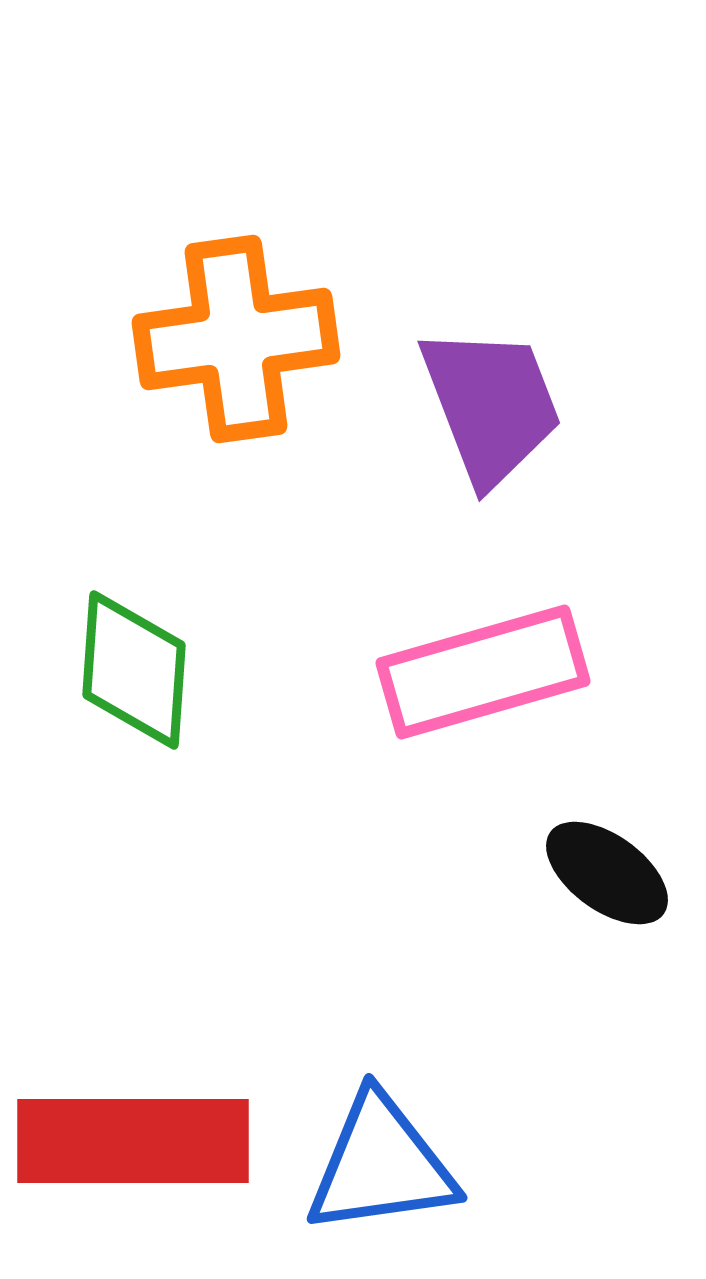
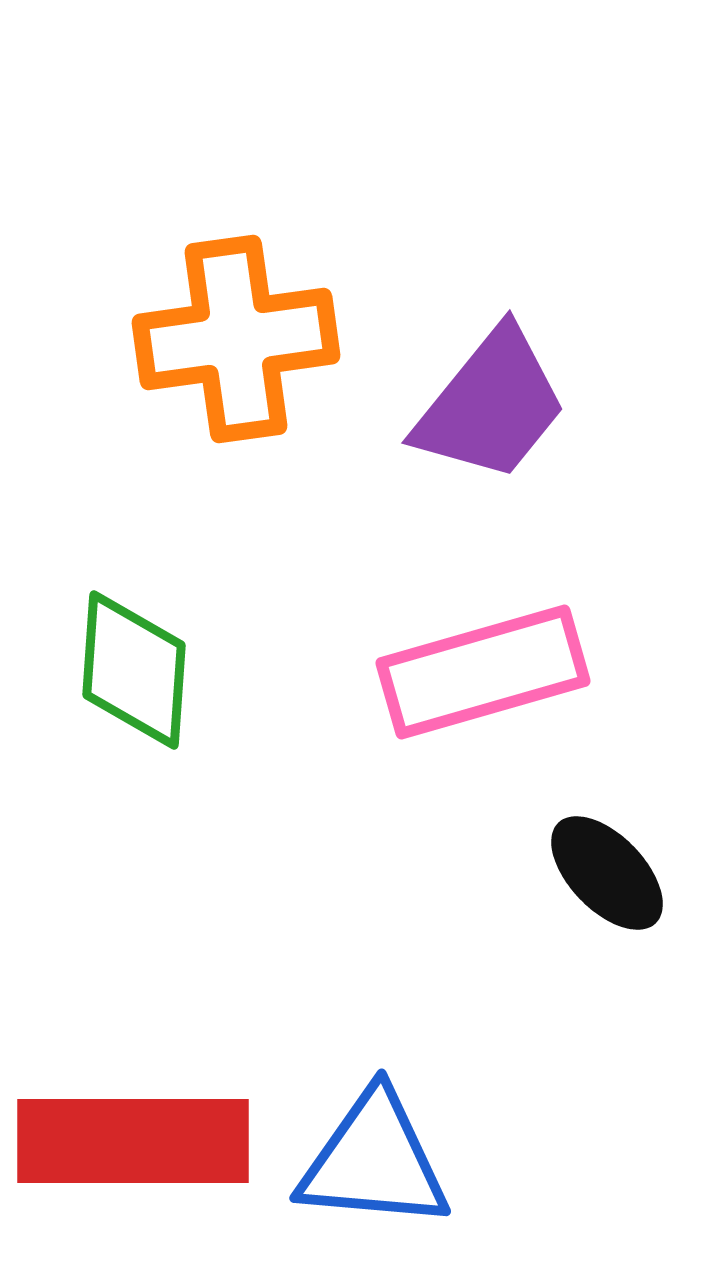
purple trapezoid: rotated 60 degrees clockwise
black ellipse: rotated 10 degrees clockwise
blue triangle: moved 7 px left, 4 px up; rotated 13 degrees clockwise
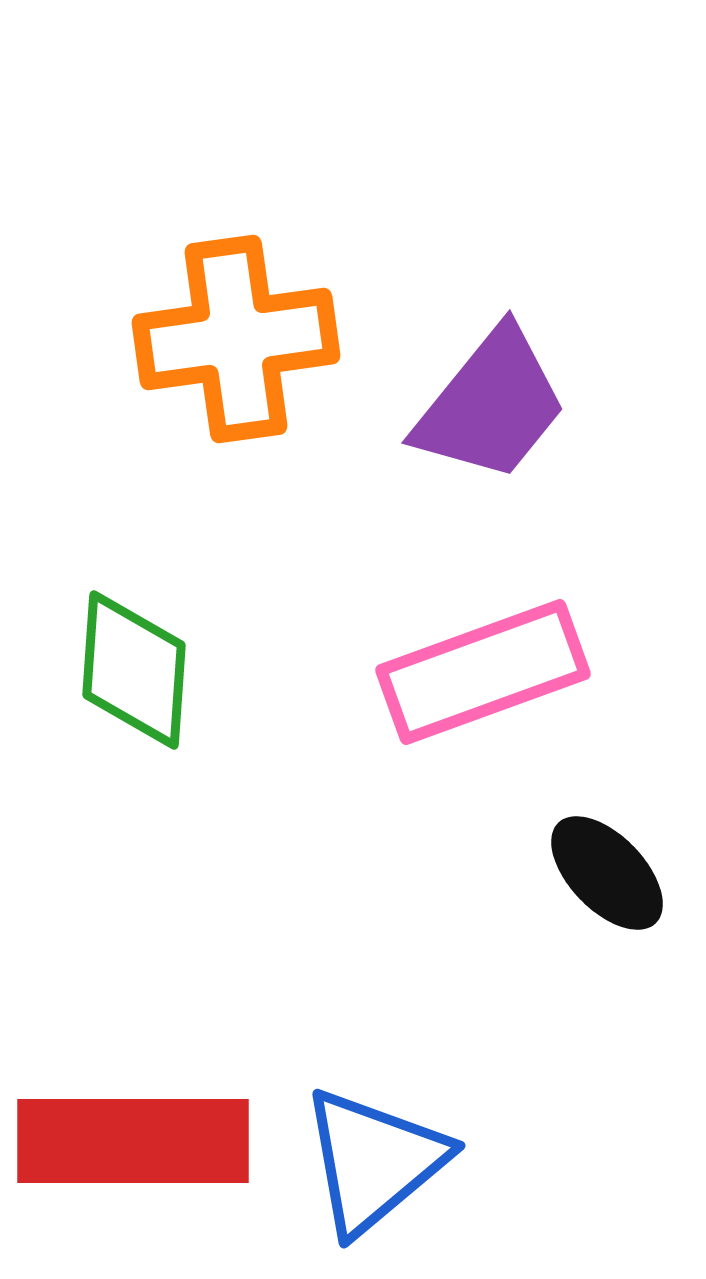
pink rectangle: rotated 4 degrees counterclockwise
blue triangle: rotated 45 degrees counterclockwise
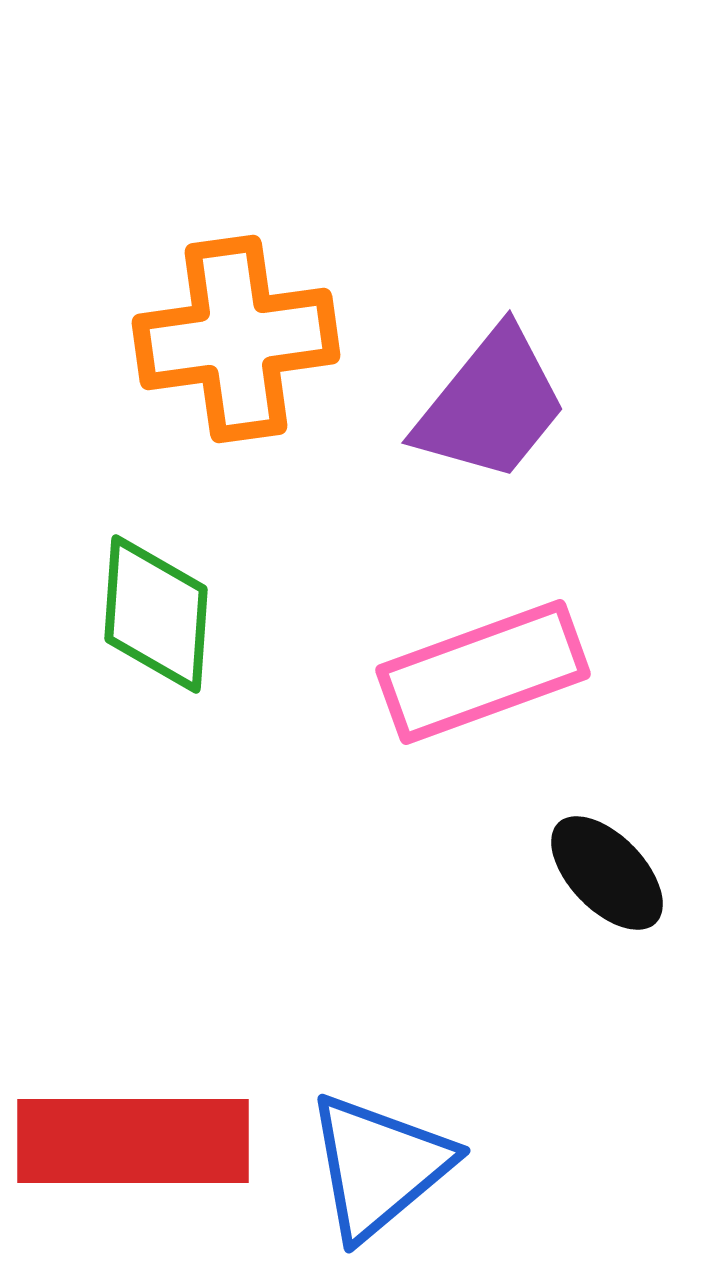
green diamond: moved 22 px right, 56 px up
blue triangle: moved 5 px right, 5 px down
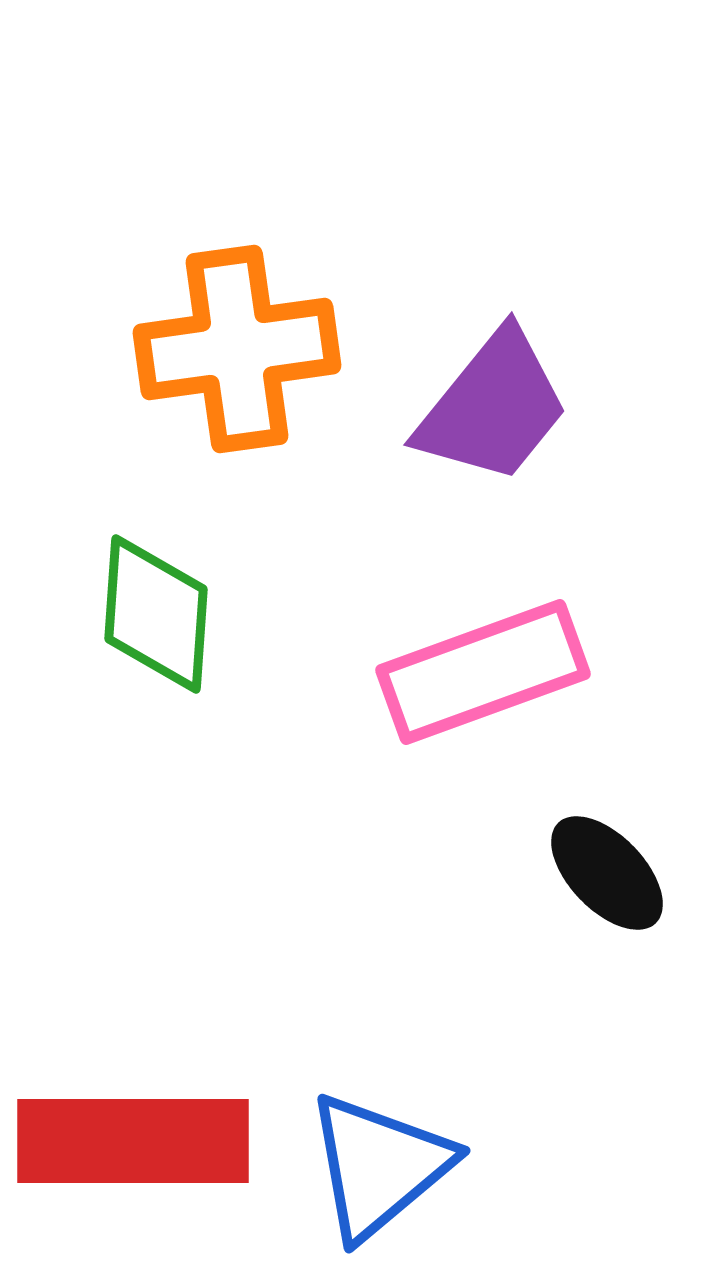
orange cross: moved 1 px right, 10 px down
purple trapezoid: moved 2 px right, 2 px down
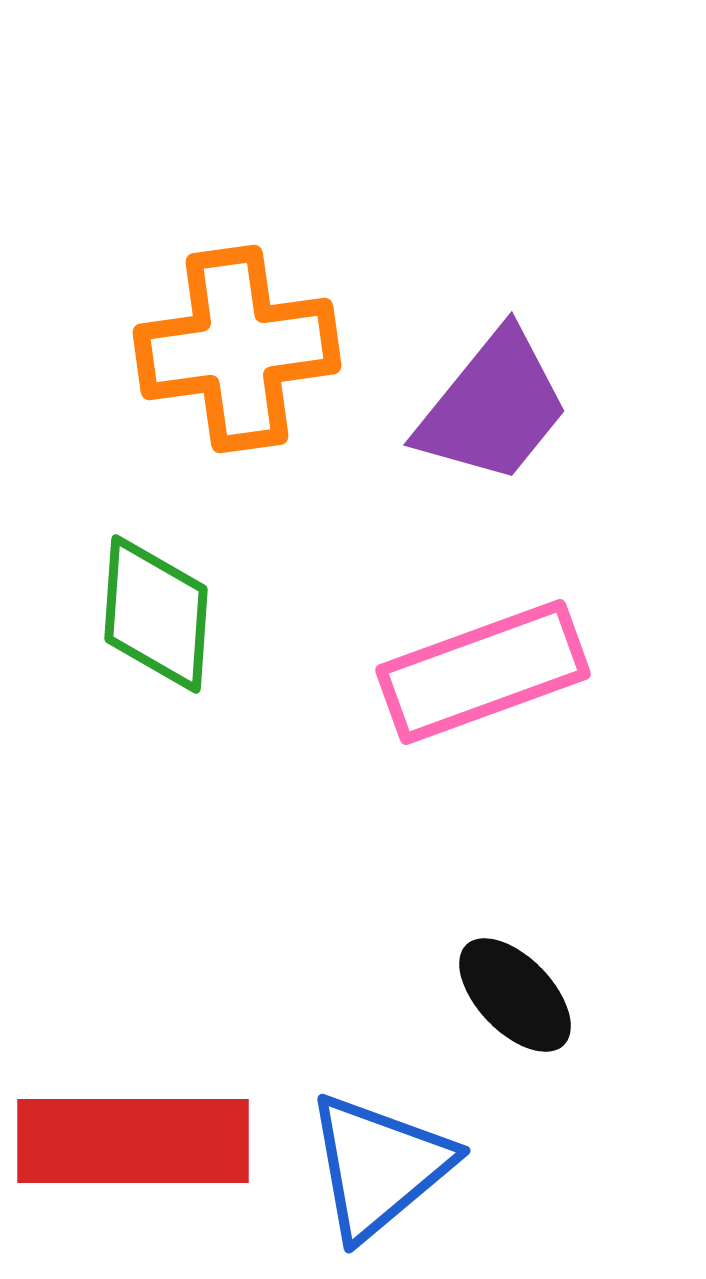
black ellipse: moved 92 px left, 122 px down
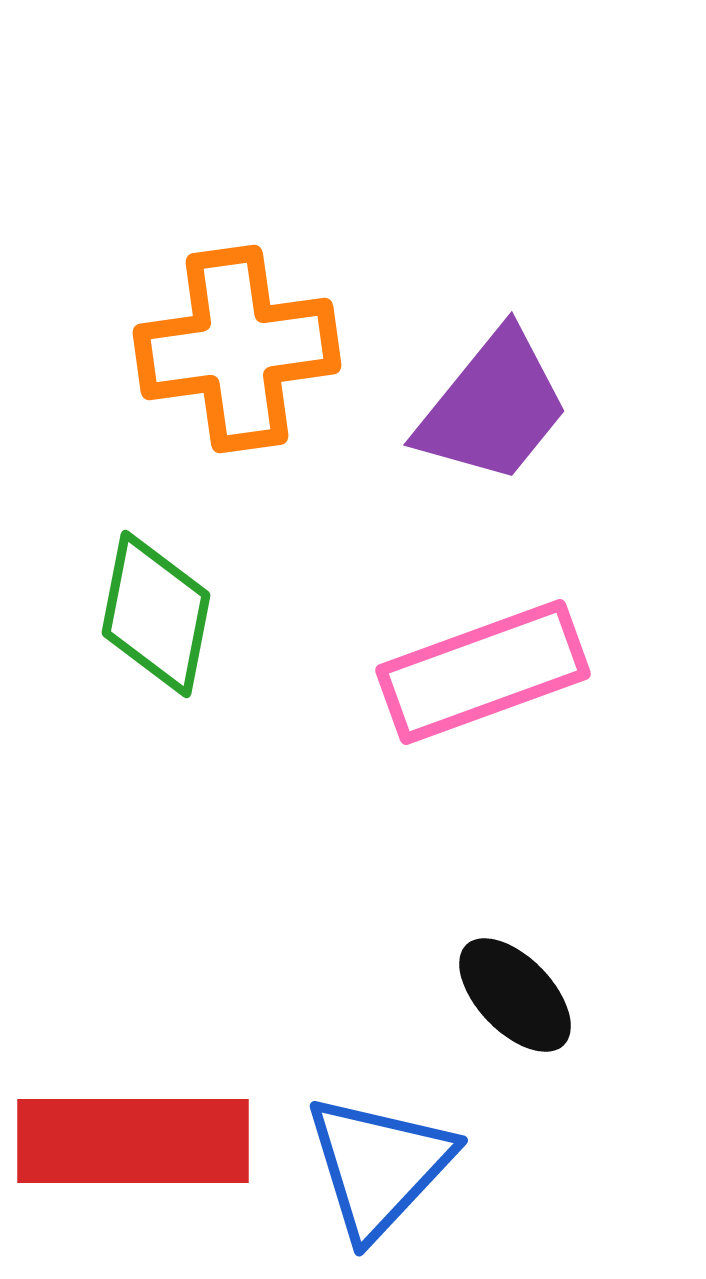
green diamond: rotated 7 degrees clockwise
blue triangle: rotated 7 degrees counterclockwise
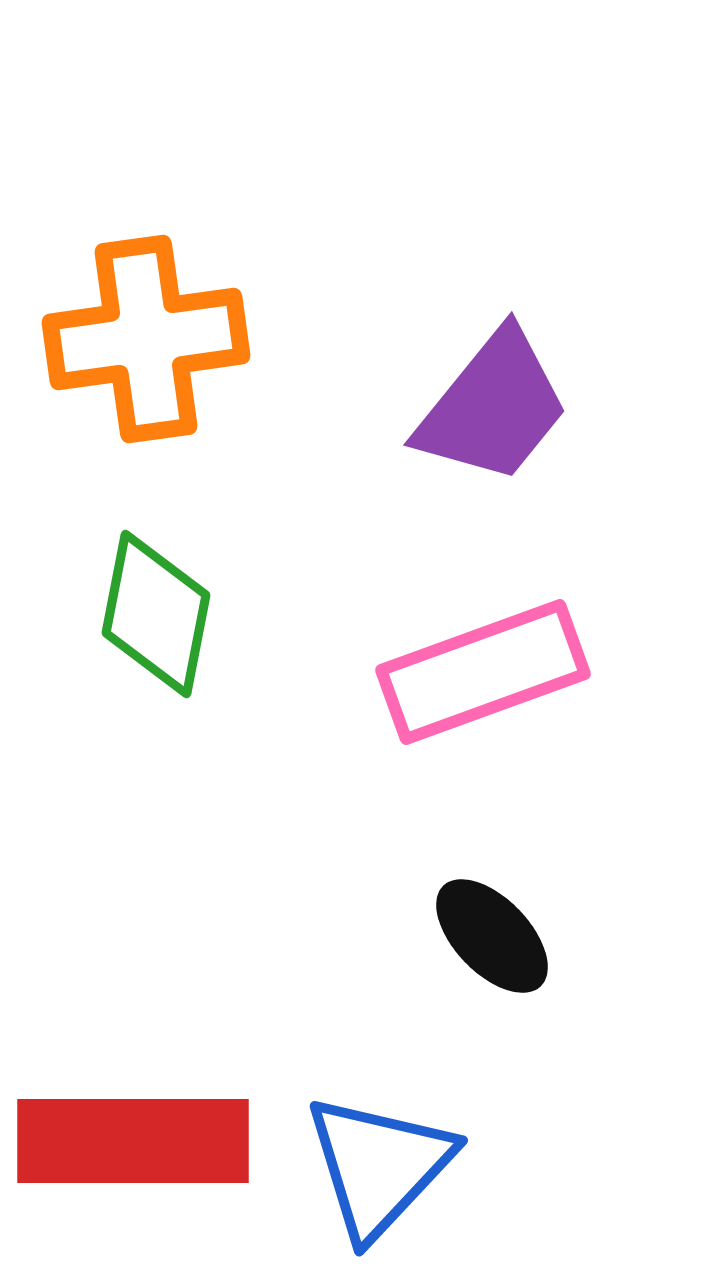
orange cross: moved 91 px left, 10 px up
black ellipse: moved 23 px left, 59 px up
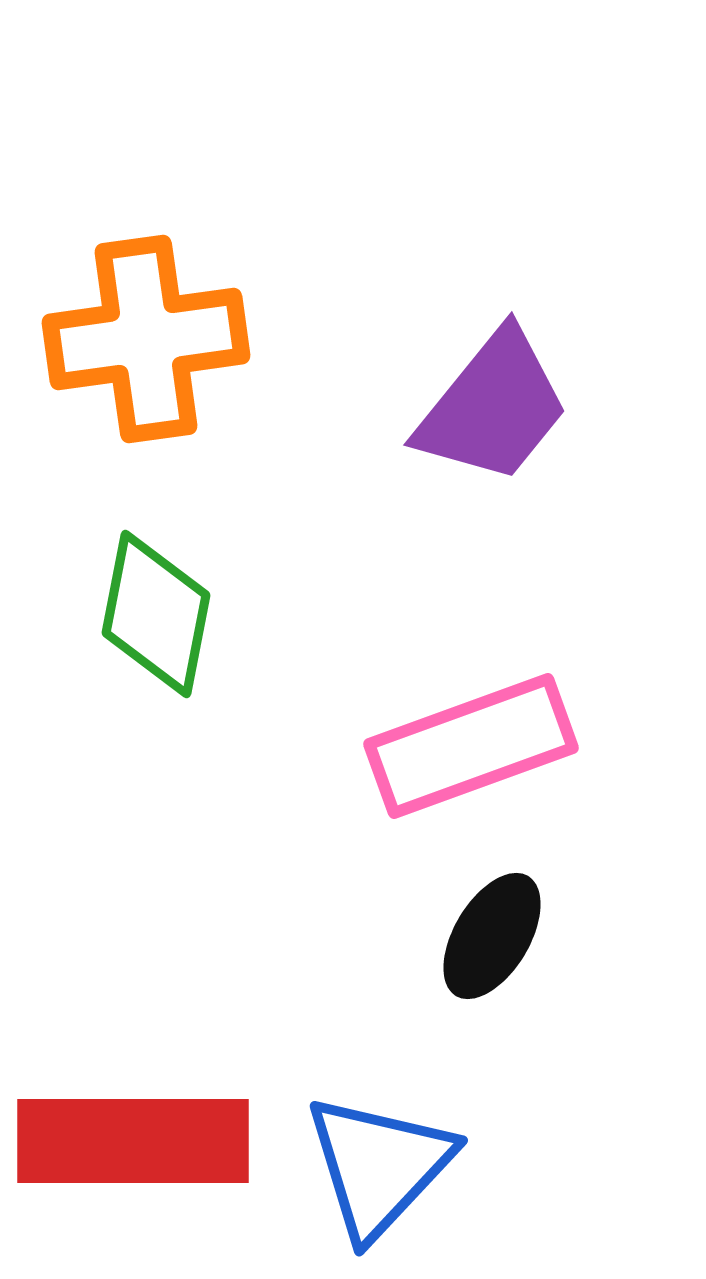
pink rectangle: moved 12 px left, 74 px down
black ellipse: rotated 75 degrees clockwise
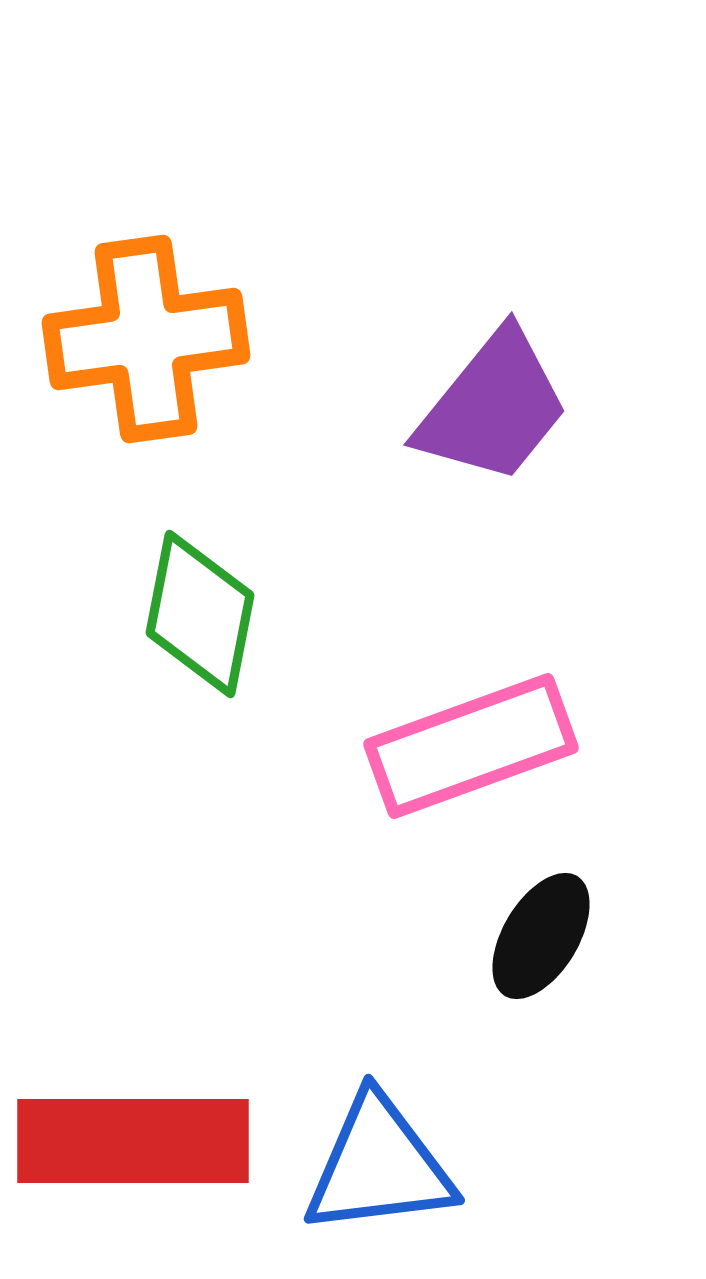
green diamond: moved 44 px right
black ellipse: moved 49 px right
blue triangle: rotated 40 degrees clockwise
